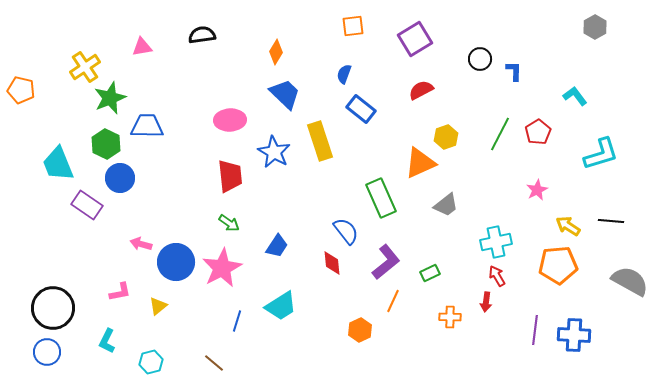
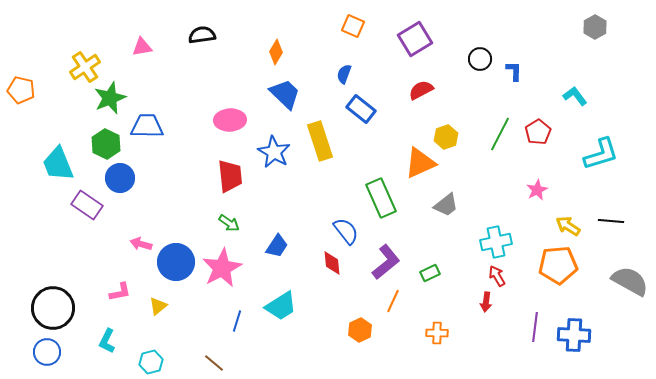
orange square at (353, 26): rotated 30 degrees clockwise
orange cross at (450, 317): moved 13 px left, 16 px down
purple line at (535, 330): moved 3 px up
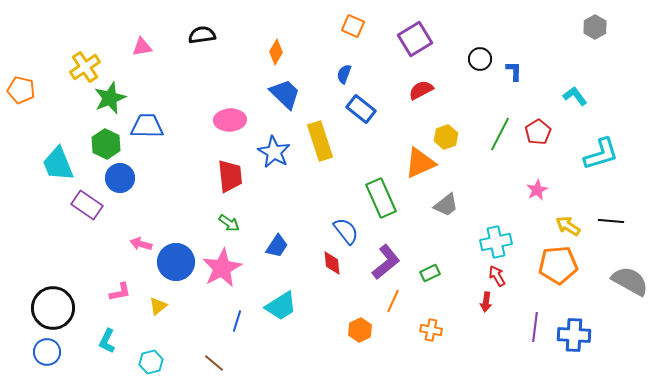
orange cross at (437, 333): moved 6 px left, 3 px up; rotated 10 degrees clockwise
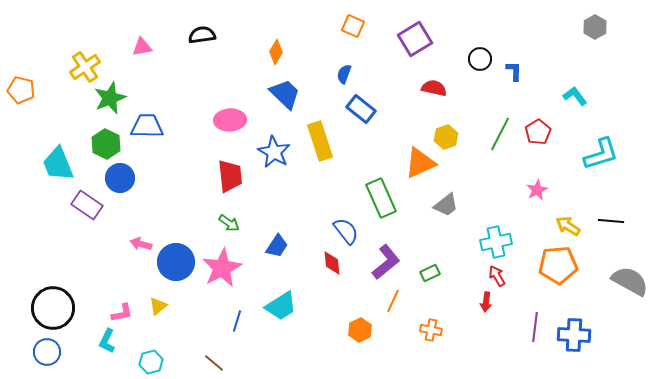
red semicircle at (421, 90): moved 13 px right, 2 px up; rotated 40 degrees clockwise
pink L-shape at (120, 292): moved 2 px right, 21 px down
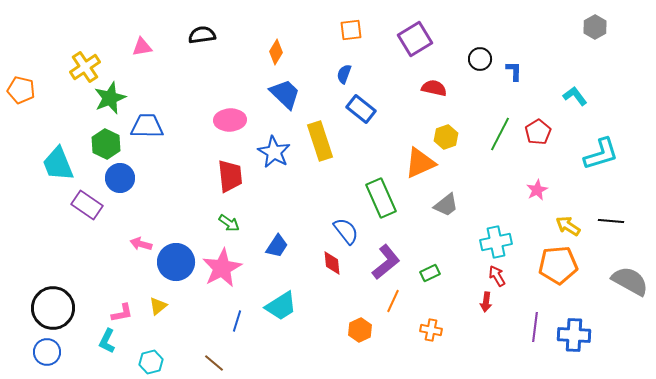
orange square at (353, 26): moved 2 px left, 4 px down; rotated 30 degrees counterclockwise
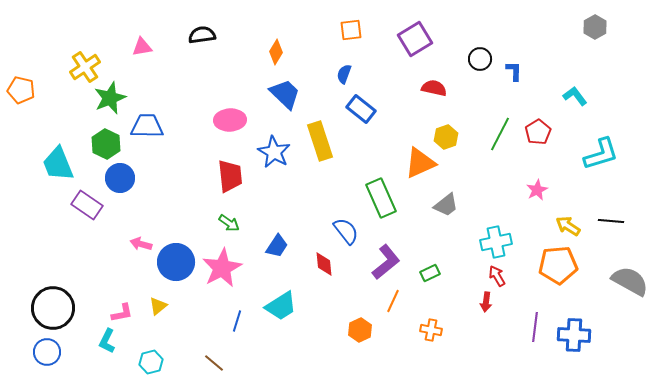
red diamond at (332, 263): moved 8 px left, 1 px down
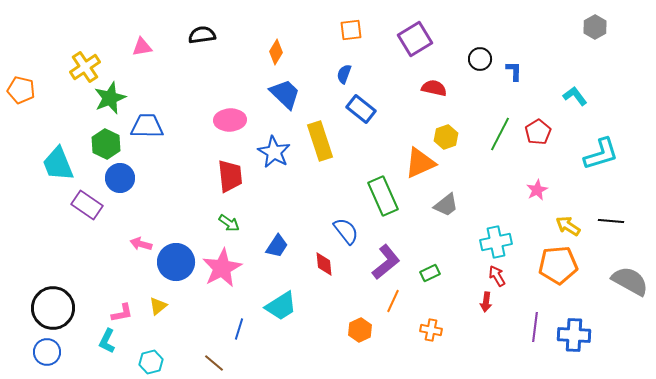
green rectangle at (381, 198): moved 2 px right, 2 px up
blue line at (237, 321): moved 2 px right, 8 px down
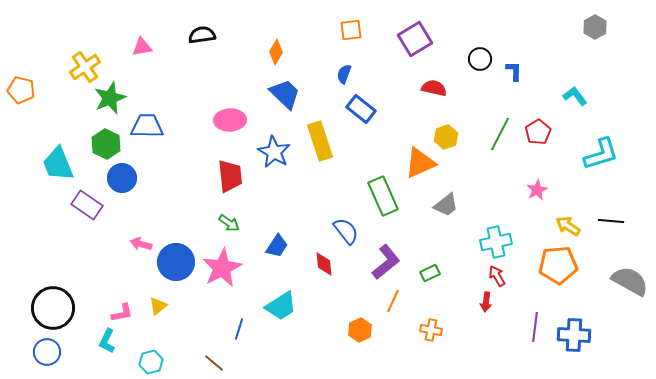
blue circle at (120, 178): moved 2 px right
